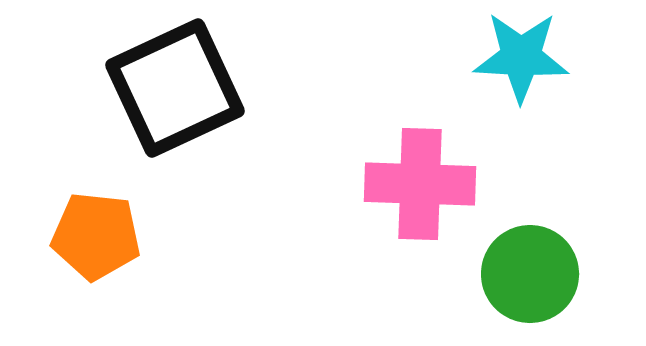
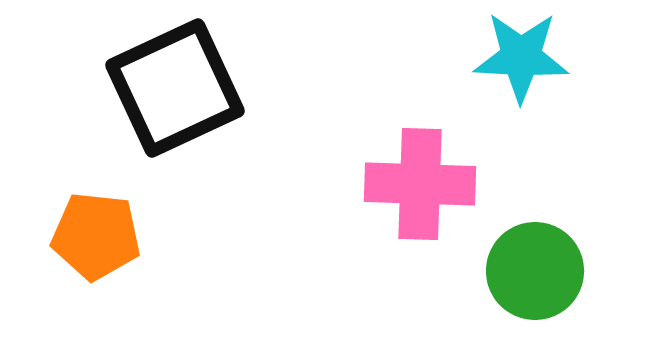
green circle: moved 5 px right, 3 px up
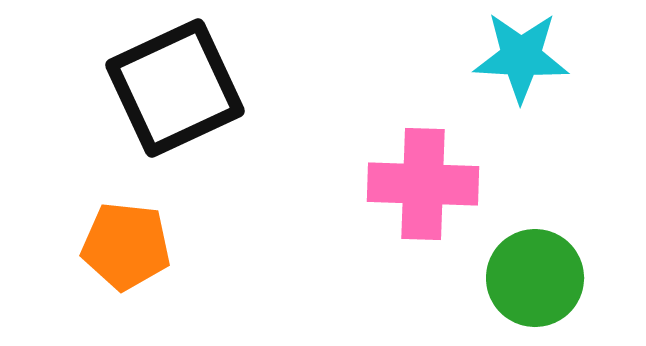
pink cross: moved 3 px right
orange pentagon: moved 30 px right, 10 px down
green circle: moved 7 px down
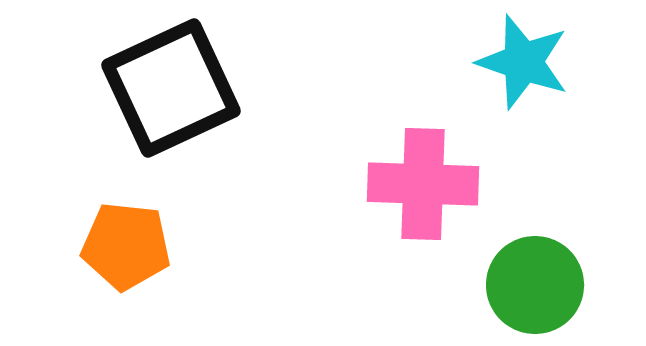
cyan star: moved 2 px right, 5 px down; rotated 16 degrees clockwise
black square: moved 4 px left
green circle: moved 7 px down
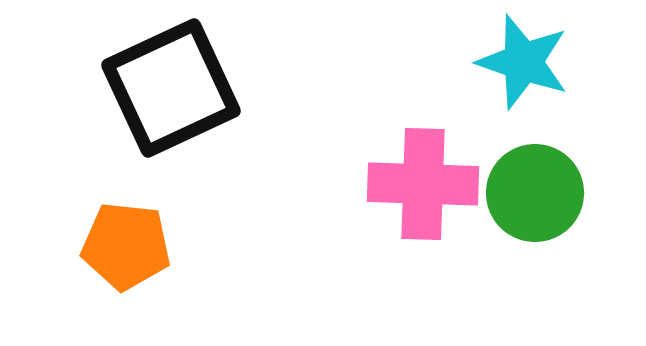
green circle: moved 92 px up
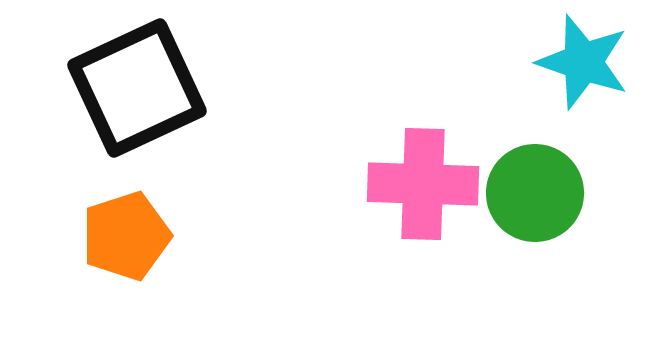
cyan star: moved 60 px right
black square: moved 34 px left
orange pentagon: moved 10 px up; rotated 24 degrees counterclockwise
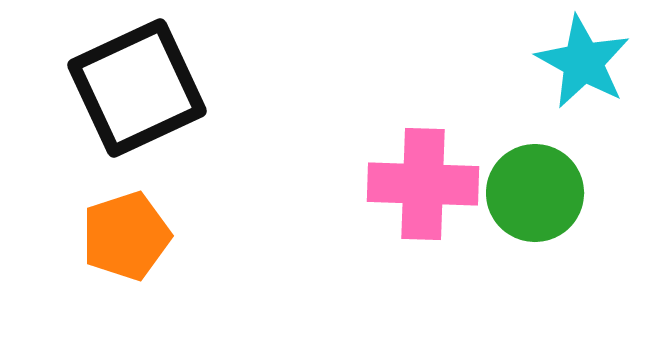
cyan star: rotated 10 degrees clockwise
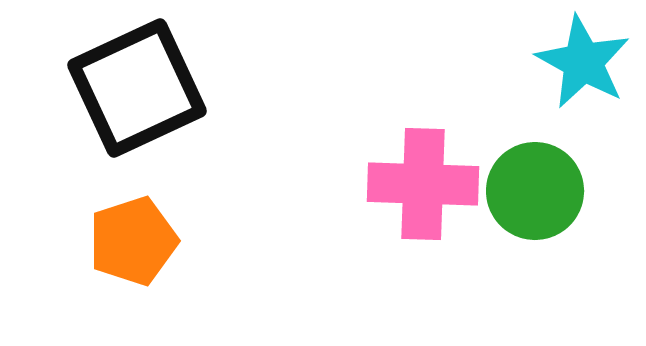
green circle: moved 2 px up
orange pentagon: moved 7 px right, 5 px down
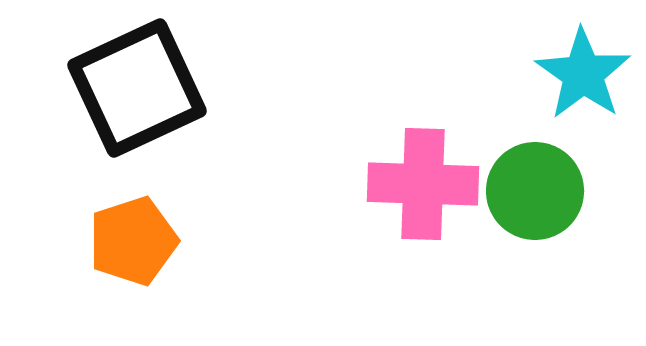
cyan star: moved 12 px down; rotated 6 degrees clockwise
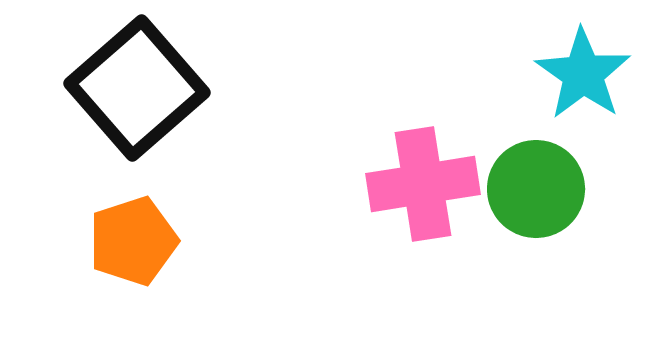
black square: rotated 16 degrees counterclockwise
pink cross: rotated 11 degrees counterclockwise
green circle: moved 1 px right, 2 px up
